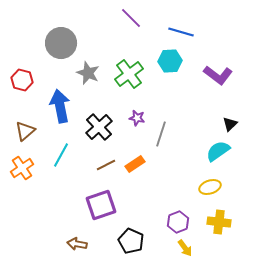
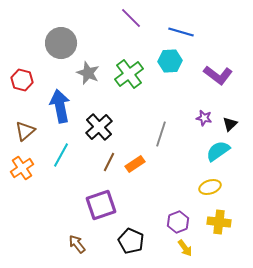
purple star: moved 67 px right
brown line: moved 3 px right, 3 px up; rotated 36 degrees counterclockwise
brown arrow: rotated 42 degrees clockwise
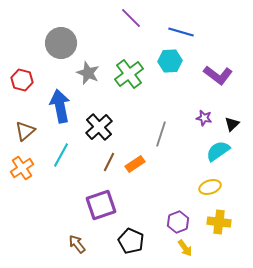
black triangle: moved 2 px right
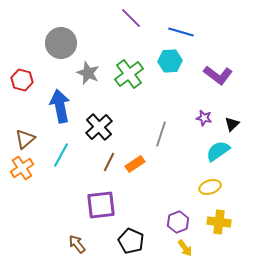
brown triangle: moved 8 px down
purple square: rotated 12 degrees clockwise
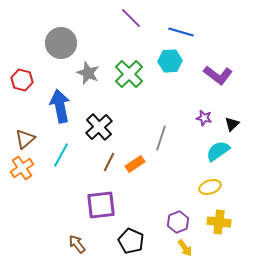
green cross: rotated 8 degrees counterclockwise
gray line: moved 4 px down
